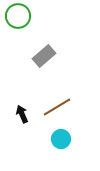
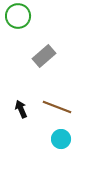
brown line: rotated 52 degrees clockwise
black arrow: moved 1 px left, 5 px up
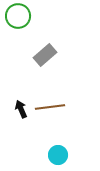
gray rectangle: moved 1 px right, 1 px up
brown line: moved 7 px left; rotated 28 degrees counterclockwise
cyan circle: moved 3 px left, 16 px down
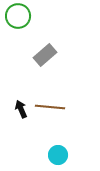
brown line: rotated 12 degrees clockwise
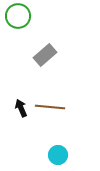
black arrow: moved 1 px up
